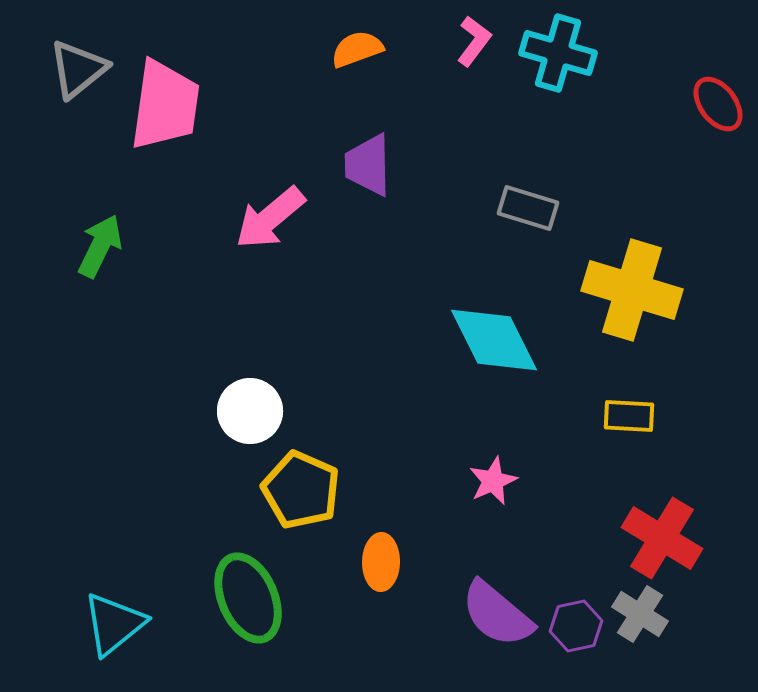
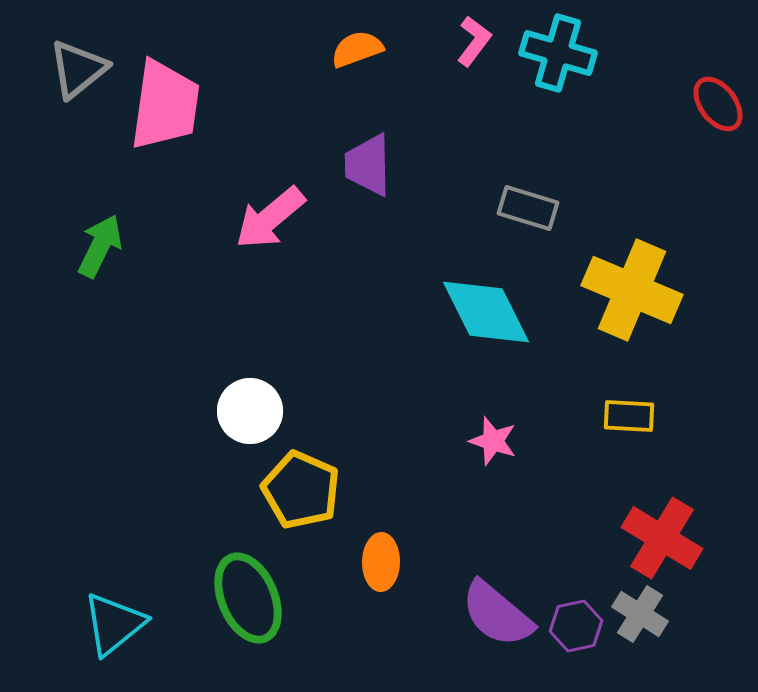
yellow cross: rotated 6 degrees clockwise
cyan diamond: moved 8 px left, 28 px up
pink star: moved 40 px up; rotated 30 degrees counterclockwise
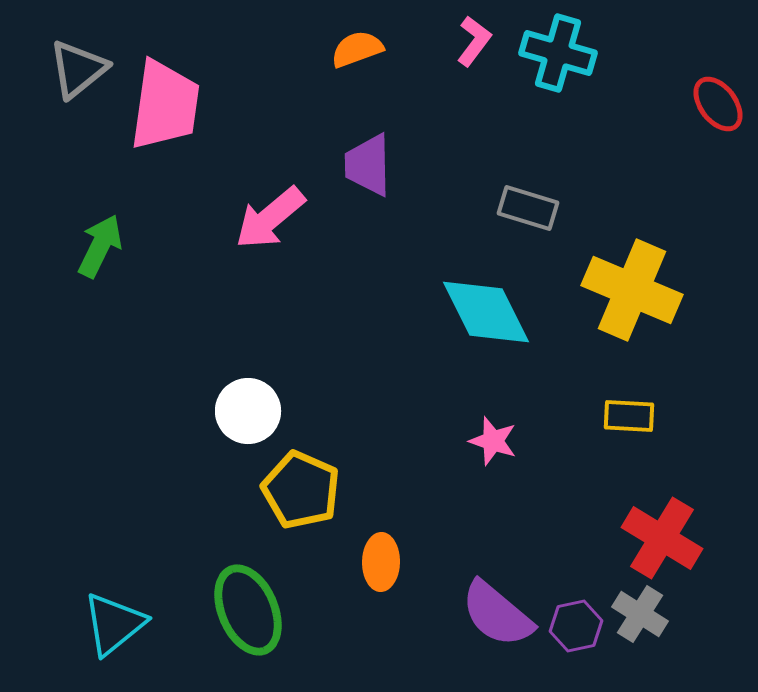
white circle: moved 2 px left
green ellipse: moved 12 px down
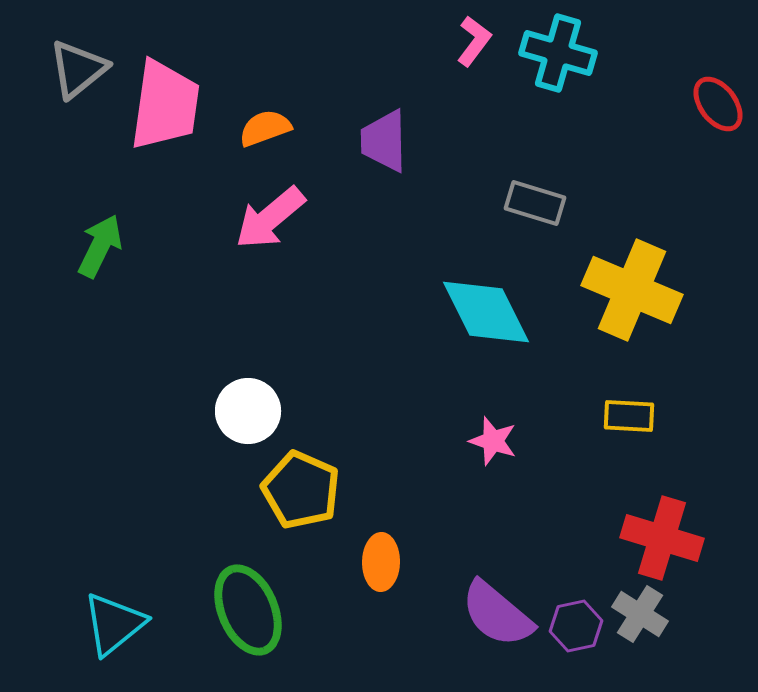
orange semicircle: moved 92 px left, 79 px down
purple trapezoid: moved 16 px right, 24 px up
gray rectangle: moved 7 px right, 5 px up
red cross: rotated 14 degrees counterclockwise
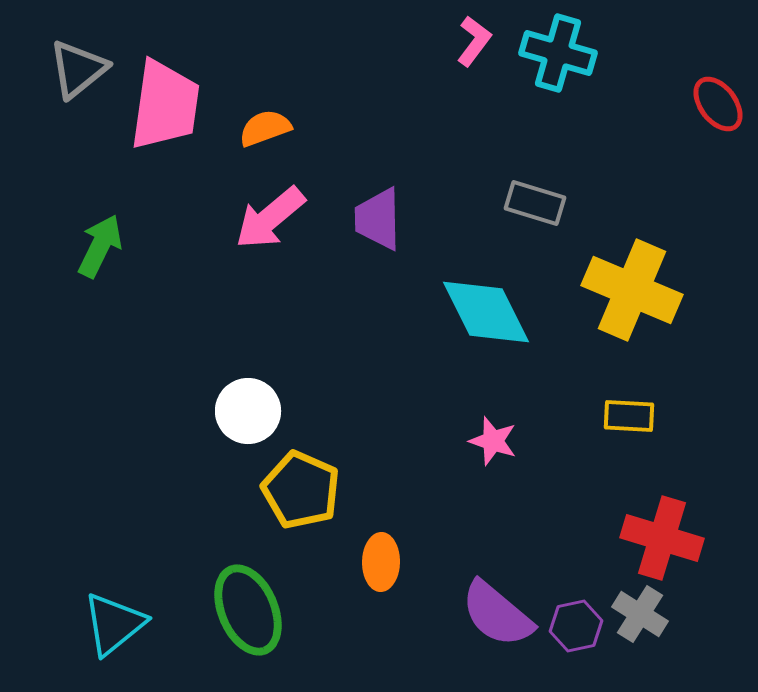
purple trapezoid: moved 6 px left, 78 px down
